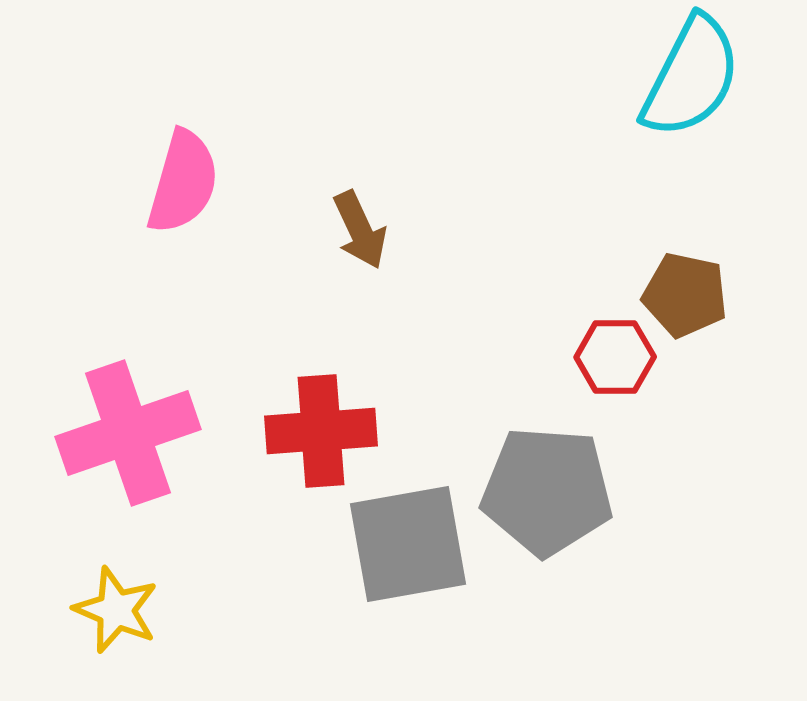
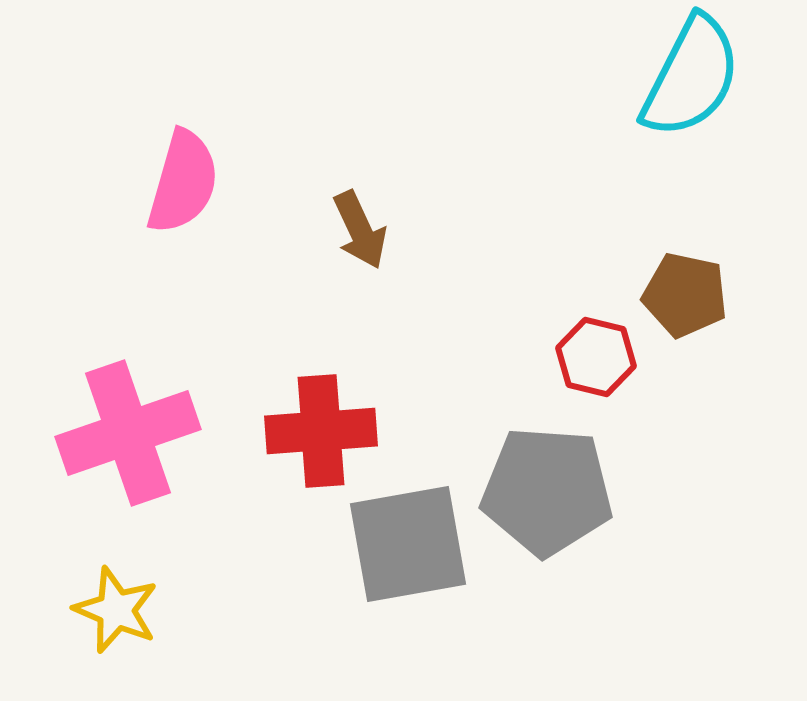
red hexagon: moved 19 px left; rotated 14 degrees clockwise
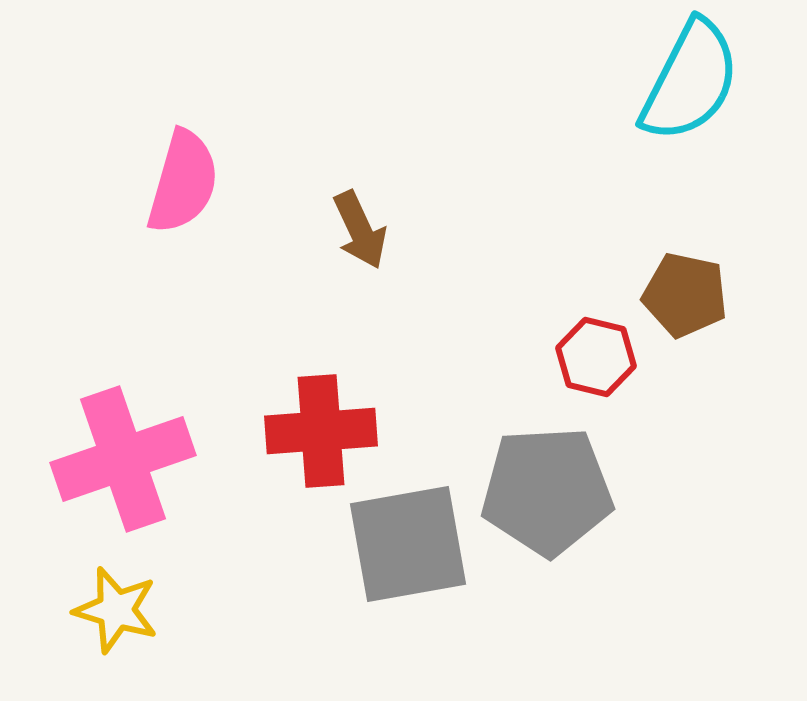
cyan semicircle: moved 1 px left, 4 px down
pink cross: moved 5 px left, 26 px down
gray pentagon: rotated 7 degrees counterclockwise
yellow star: rotated 6 degrees counterclockwise
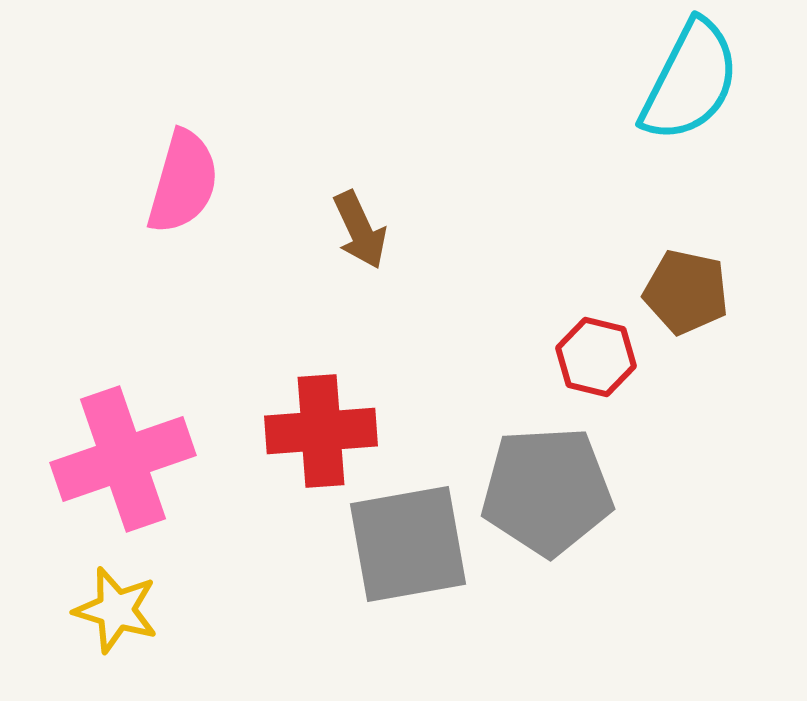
brown pentagon: moved 1 px right, 3 px up
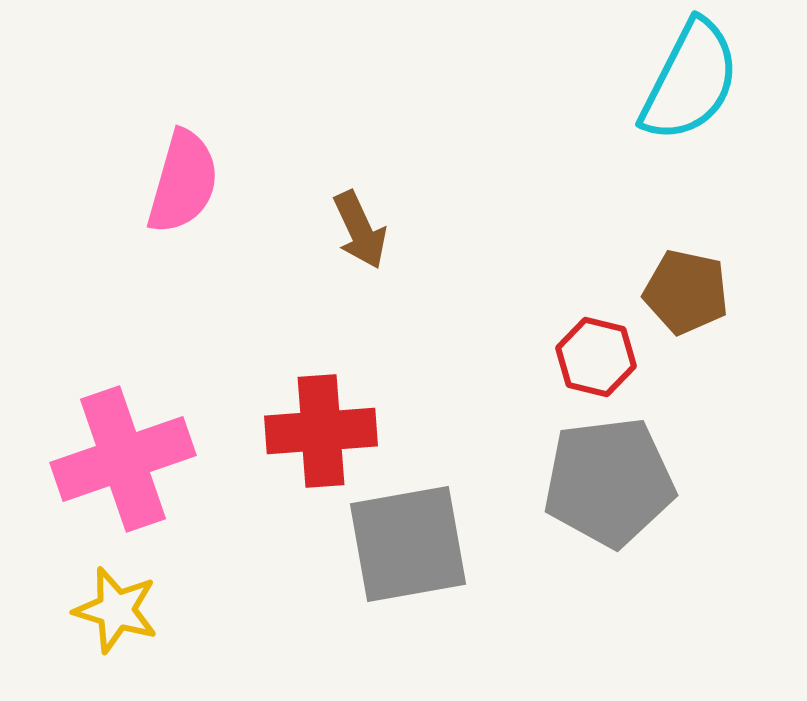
gray pentagon: moved 62 px right, 9 px up; rotated 4 degrees counterclockwise
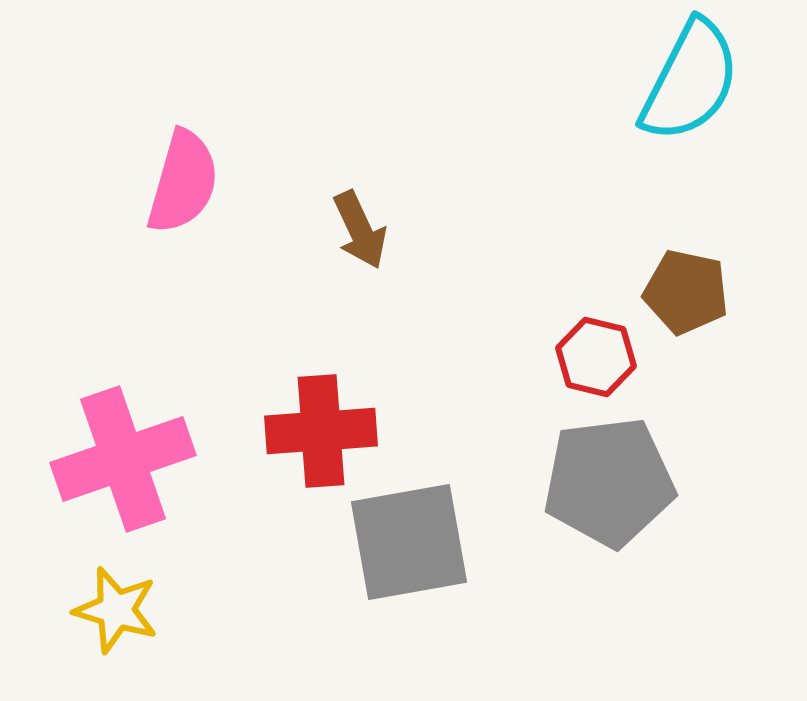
gray square: moved 1 px right, 2 px up
